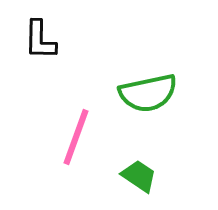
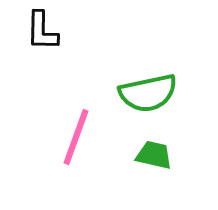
black L-shape: moved 2 px right, 9 px up
green trapezoid: moved 15 px right, 21 px up; rotated 21 degrees counterclockwise
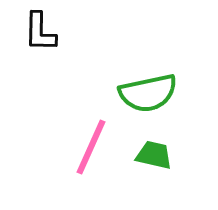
black L-shape: moved 2 px left, 1 px down
pink line: moved 15 px right, 10 px down; rotated 4 degrees clockwise
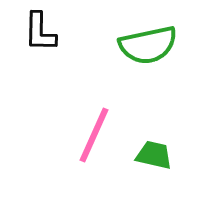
green semicircle: moved 48 px up
pink line: moved 3 px right, 12 px up
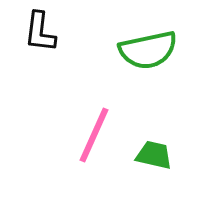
black L-shape: rotated 6 degrees clockwise
green semicircle: moved 5 px down
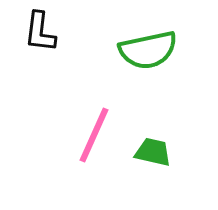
green trapezoid: moved 1 px left, 3 px up
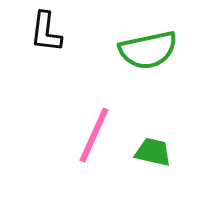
black L-shape: moved 6 px right
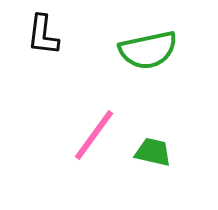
black L-shape: moved 3 px left, 3 px down
pink line: rotated 12 degrees clockwise
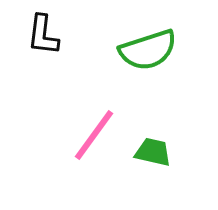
green semicircle: rotated 6 degrees counterclockwise
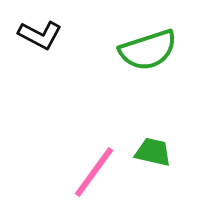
black L-shape: moved 3 px left; rotated 69 degrees counterclockwise
pink line: moved 37 px down
